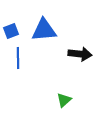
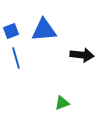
black arrow: moved 2 px right, 1 px down
blue line: moved 2 px left; rotated 15 degrees counterclockwise
green triangle: moved 2 px left, 3 px down; rotated 21 degrees clockwise
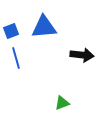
blue triangle: moved 3 px up
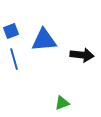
blue triangle: moved 13 px down
blue line: moved 2 px left, 1 px down
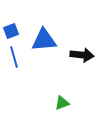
blue line: moved 2 px up
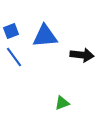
blue triangle: moved 1 px right, 4 px up
blue line: rotated 20 degrees counterclockwise
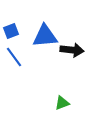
black arrow: moved 10 px left, 5 px up
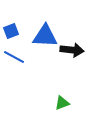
blue triangle: rotated 8 degrees clockwise
blue line: rotated 25 degrees counterclockwise
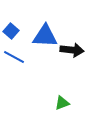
blue square: rotated 28 degrees counterclockwise
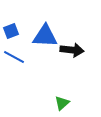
blue square: rotated 28 degrees clockwise
green triangle: rotated 21 degrees counterclockwise
